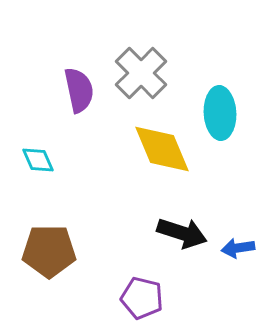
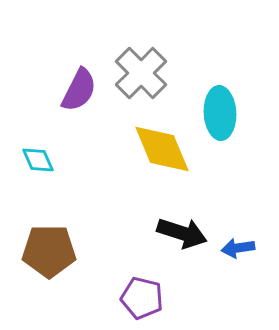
purple semicircle: rotated 39 degrees clockwise
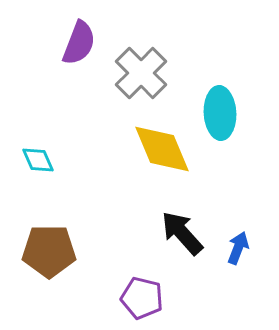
purple semicircle: moved 47 px up; rotated 6 degrees counterclockwise
black arrow: rotated 150 degrees counterclockwise
blue arrow: rotated 120 degrees clockwise
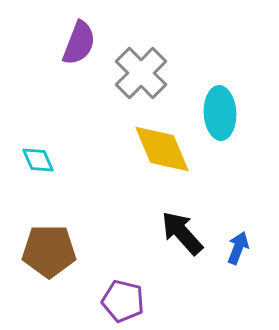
purple pentagon: moved 19 px left, 3 px down
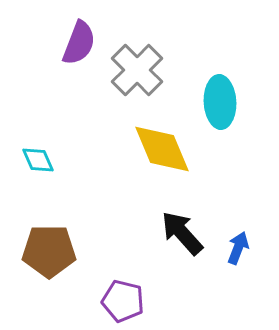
gray cross: moved 4 px left, 3 px up
cyan ellipse: moved 11 px up
